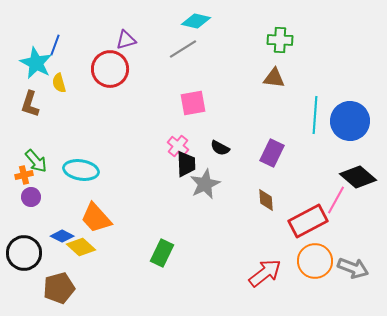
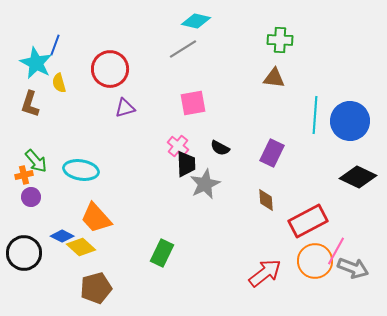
purple triangle: moved 1 px left, 68 px down
black diamond: rotated 15 degrees counterclockwise
pink line: moved 51 px down
brown pentagon: moved 37 px right
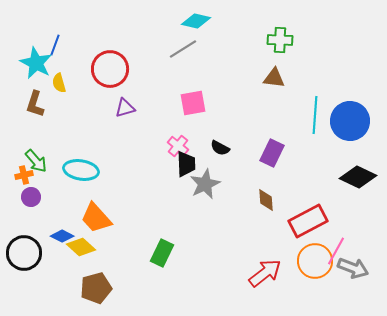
brown L-shape: moved 5 px right
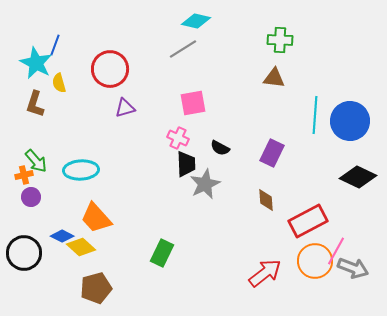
pink cross: moved 8 px up; rotated 15 degrees counterclockwise
cyan ellipse: rotated 12 degrees counterclockwise
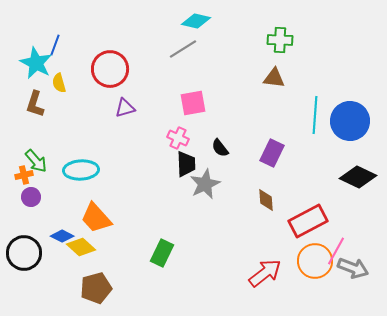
black semicircle: rotated 24 degrees clockwise
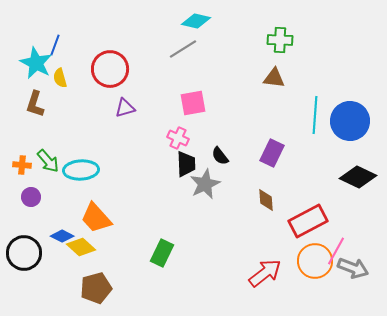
yellow semicircle: moved 1 px right, 5 px up
black semicircle: moved 8 px down
green arrow: moved 12 px right
orange cross: moved 2 px left, 10 px up; rotated 18 degrees clockwise
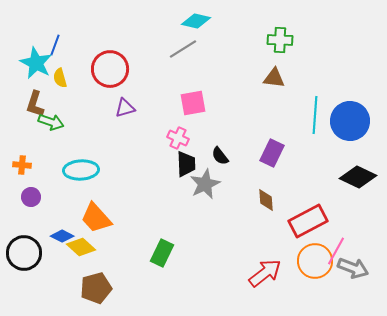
green arrow: moved 3 px right, 39 px up; rotated 30 degrees counterclockwise
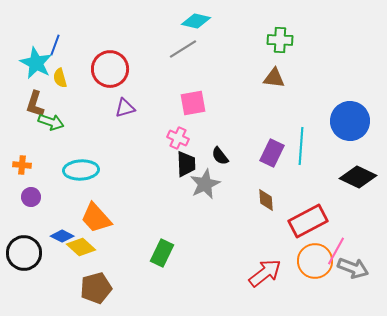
cyan line: moved 14 px left, 31 px down
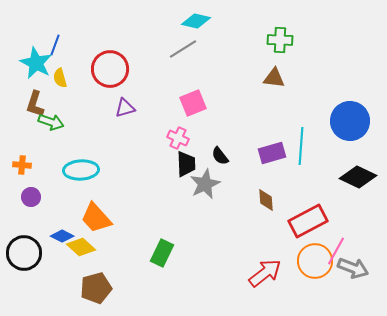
pink square: rotated 12 degrees counterclockwise
purple rectangle: rotated 48 degrees clockwise
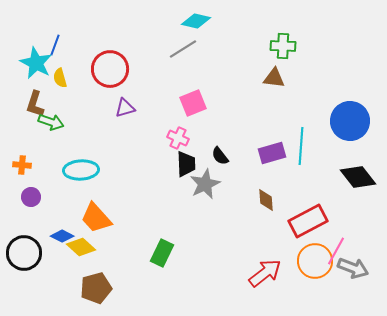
green cross: moved 3 px right, 6 px down
black diamond: rotated 27 degrees clockwise
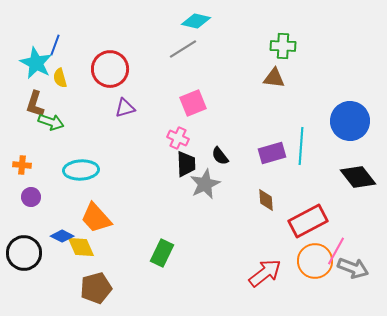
yellow diamond: rotated 24 degrees clockwise
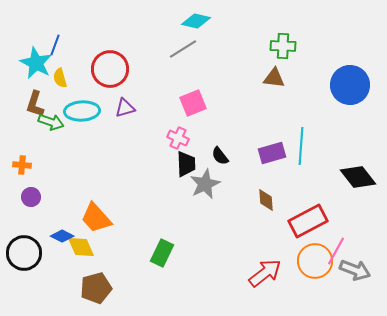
blue circle: moved 36 px up
cyan ellipse: moved 1 px right, 59 px up
gray arrow: moved 2 px right, 2 px down
